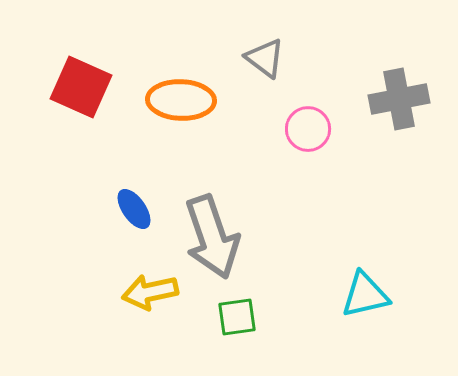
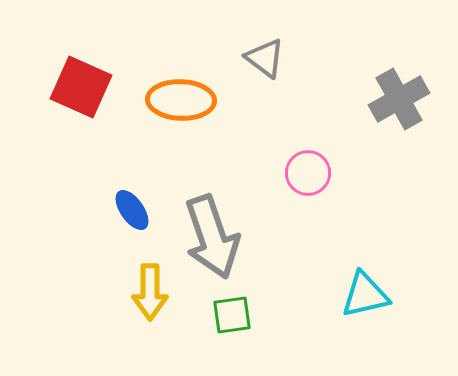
gray cross: rotated 18 degrees counterclockwise
pink circle: moved 44 px down
blue ellipse: moved 2 px left, 1 px down
yellow arrow: rotated 78 degrees counterclockwise
green square: moved 5 px left, 2 px up
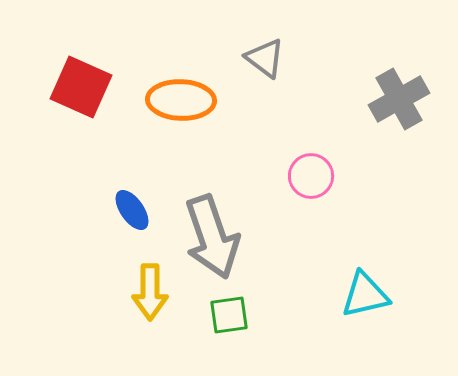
pink circle: moved 3 px right, 3 px down
green square: moved 3 px left
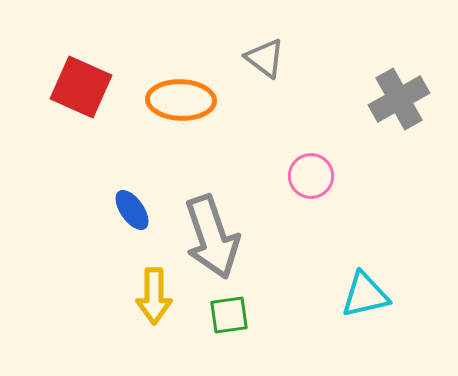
yellow arrow: moved 4 px right, 4 px down
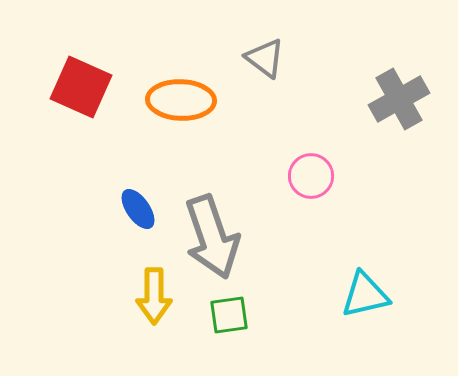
blue ellipse: moved 6 px right, 1 px up
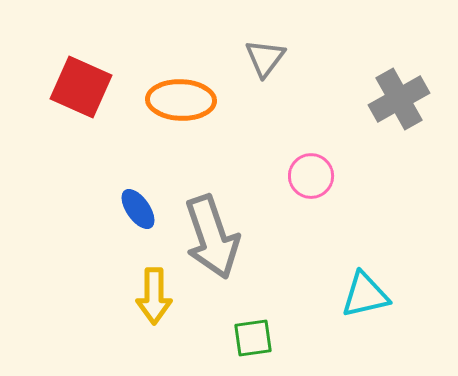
gray triangle: rotated 30 degrees clockwise
green square: moved 24 px right, 23 px down
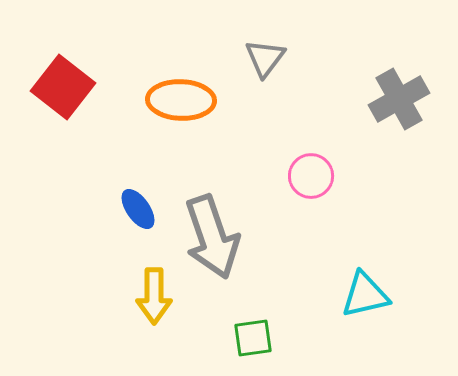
red square: moved 18 px left; rotated 14 degrees clockwise
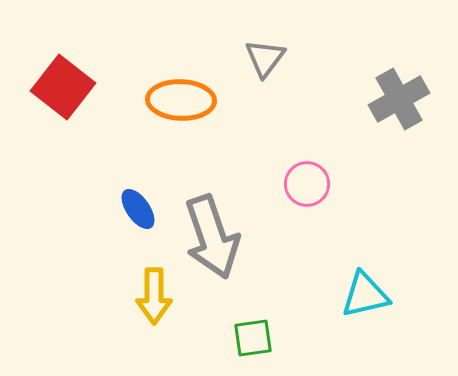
pink circle: moved 4 px left, 8 px down
